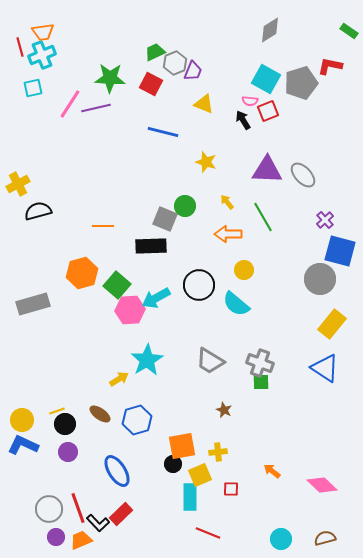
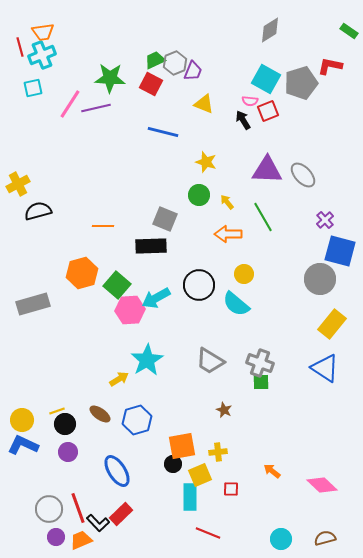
green trapezoid at (155, 52): moved 8 px down
green circle at (185, 206): moved 14 px right, 11 px up
yellow circle at (244, 270): moved 4 px down
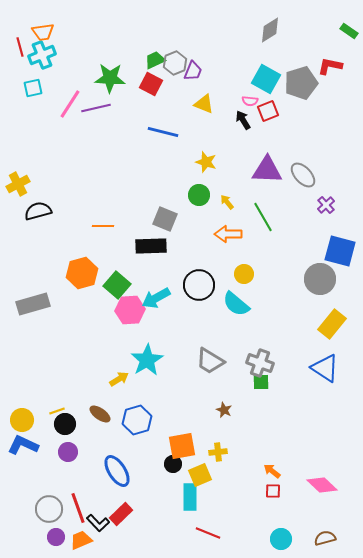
purple cross at (325, 220): moved 1 px right, 15 px up
red square at (231, 489): moved 42 px right, 2 px down
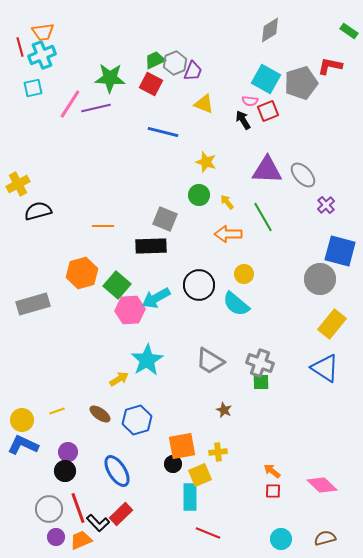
black circle at (65, 424): moved 47 px down
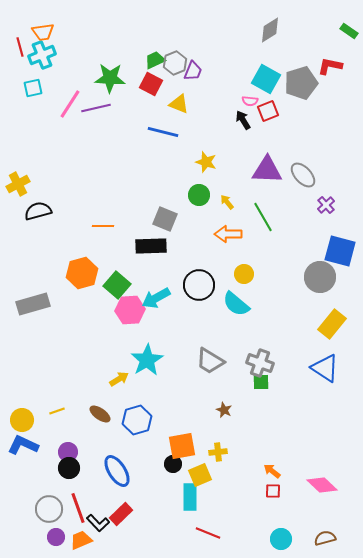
yellow triangle at (204, 104): moved 25 px left
gray circle at (320, 279): moved 2 px up
black circle at (65, 471): moved 4 px right, 3 px up
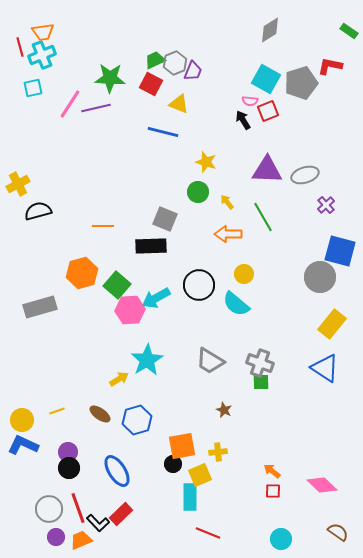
gray ellipse at (303, 175): moved 2 px right; rotated 64 degrees counterclockwise
green circle at (199, 195): moved 1 px left, 3 px up
gray rectangle at (33, 304): moved 7 px right, 3 px down
brown semicircle at (325, 538): moved 13 px right, 6 px up; rotated 50 degrees clockwise
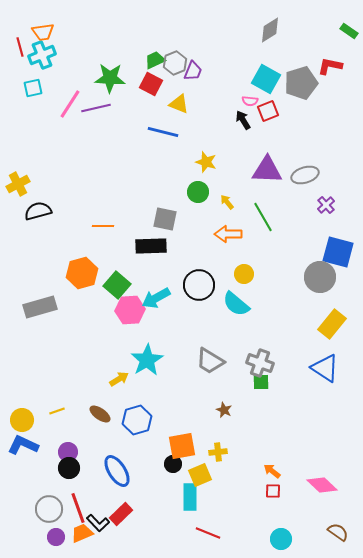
gray square at (165, 219): rotated 10 degrees counterclockwise
blue square at (340, 251): moved 2 px left, 1 px down
orange trapezoid at (81, 540): moved 1 px right, 7 px up
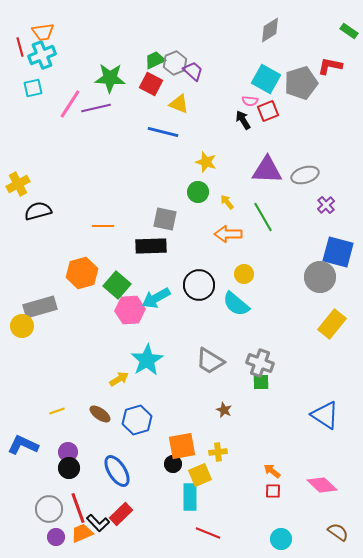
purple trapezoid at (193, 71): rotated 70 degrees counterclockwise
blue triangle at (325, 368): moved 47 px down
yellow circle at (22, 420): moved 94 px up
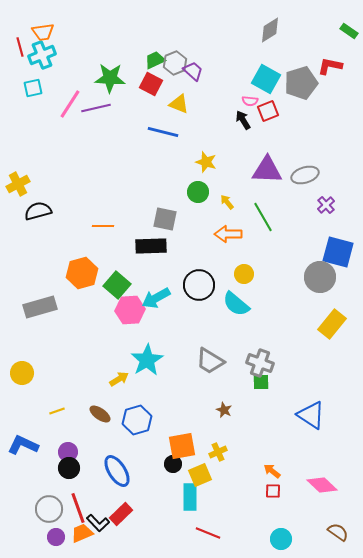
yellow circle at (22, 326): moved 47 px down
blue triangle at (325, 415): moved 14 px left
yellow cross at (218, 452): rotated 18 degrees counterclockwise
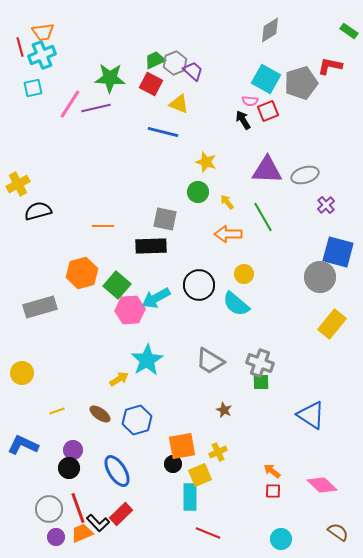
purple circle at (68, 452): moved 5 px right, 2 px up
